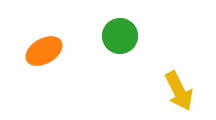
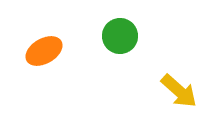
yellow arrow: rotated 21 degrees counterclockwise
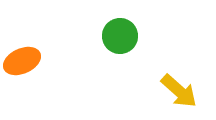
orange ellipse: moved 22 px left, 10 px down; rotated 6 degrees clockwise
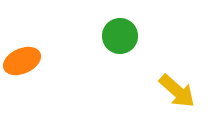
yellow arrow: moved 2 px left
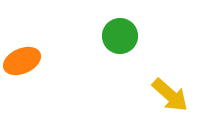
yellow arrow: moved 7 px left, 4 px down
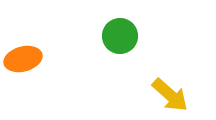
orange ellipse: moved 1 px right, 2 px up; rotated 9 degrees clockwise
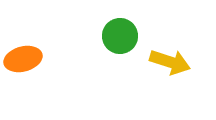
yellow arrow: moved 33 px up; rotated 24 degrees counterclockwise
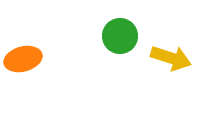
yellow arrow: moved 1 px right, 4 px up
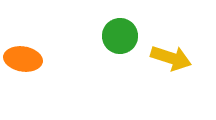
orange ellipse: rotated 24 degrees clockwise
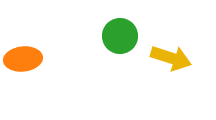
orange ellipse: rotated 15 degrees counterclockwise
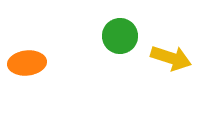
orange ellipse: moved 4 px right, 4 px down
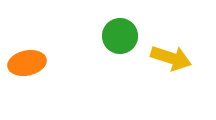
orange ellipse: rotated 6 degrees counterclockwise
